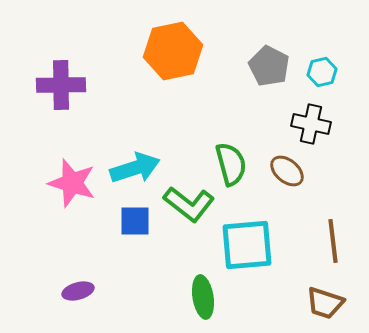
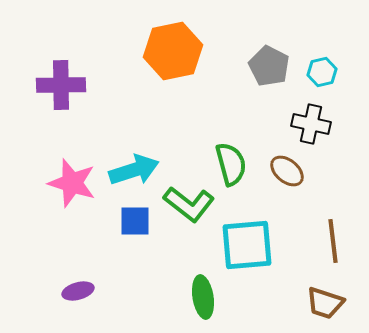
cyan arrow: moved 1 px left, 2 px down
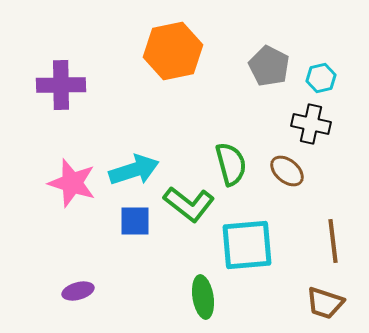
cyan hexagon: moved 1 px left, 6 px down
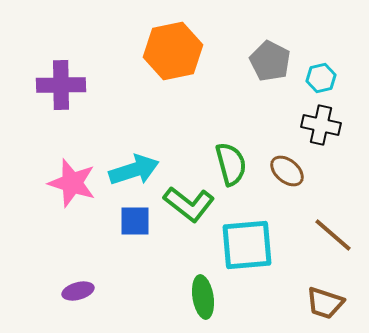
gray pentagon: moved 1 px right, 5 px up
black cross: moved 10 px right, 1 px down
brown line: moved 6 px up; rotated 42 degrees counterclockwise
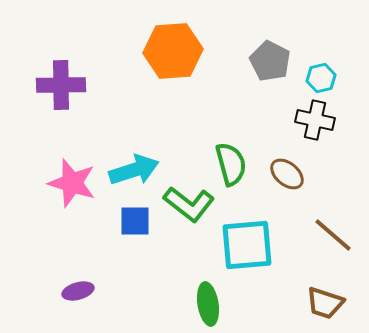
orange hexagon: rotated 8 degrees clockwise
black cross: moved 6 px left, 5 px up
brown ellipse: moved 3 px down
green ellipse: moved 5 px right, 7 px down
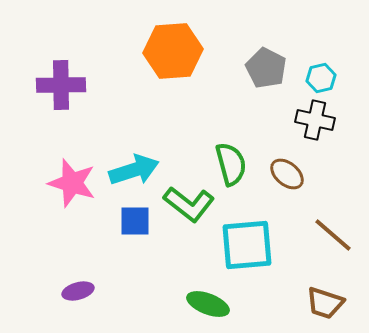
gray pentagon: moved 4 px left, 7 px down
green ellipse: rotated 60 degrees counterclockwise
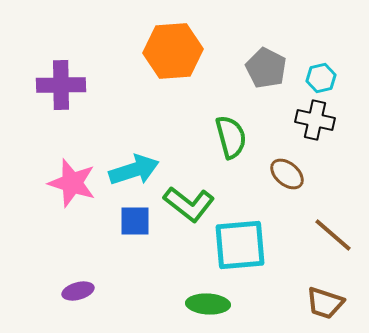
green semicircle: moved 27 px up
cyan square: moved 7 px left
green ellipse: rotated 18 degrees counterclockwise
